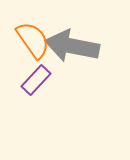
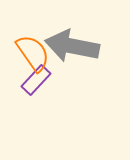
orange semicircle: moved 13 px down
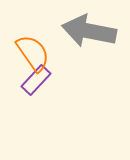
gray arrow: moved 17 px right, 15 px up
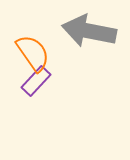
purple rectangle: moved 1 px down
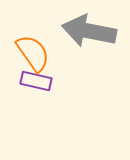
purple rectangle: rotated 60 degrees clockwise
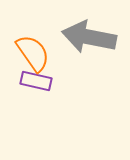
gray arrow: moved 6 px down
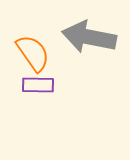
purple rectangle: moved 2 px right, 4 px down; rotated 12 degrees counterclockwise
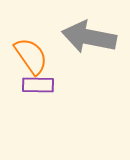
orange semicircle: moved 2 px left, 3 px down
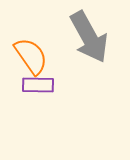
gray arrow: rotated 130 degrees counterclockwise
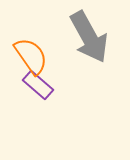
purple rectangle: rotated 40 degrees clockwise
